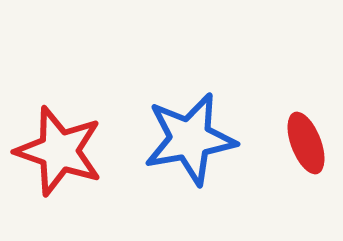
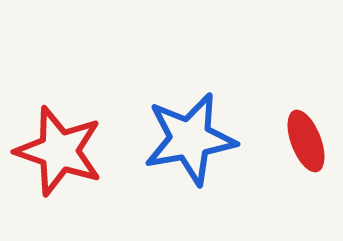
red ellipse: moved 2 px up
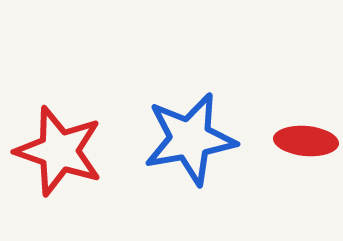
red ellipse: rotated 64 degrees counterclockwise
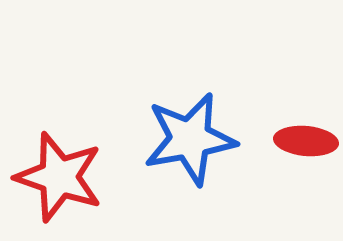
red star: moved 26 px down
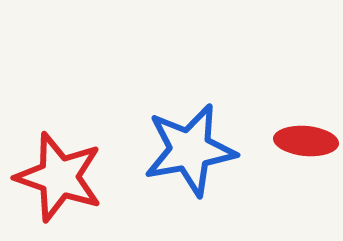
blue star: moved 11 px down
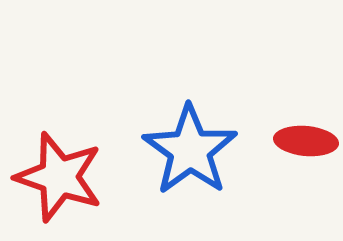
blue star: rotated 26 degrees counterclockwise
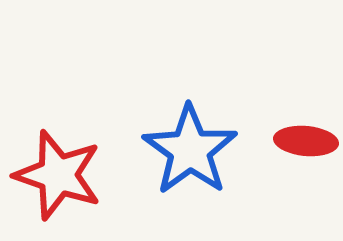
red star: moved 1 px left, 2 px up
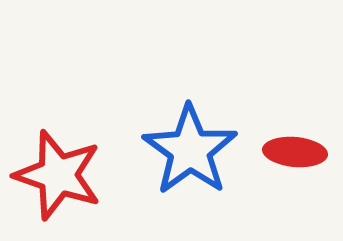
red ellipse: moved 11 px left, 11 px down
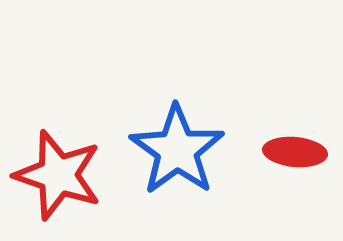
blue star: moved 13 px left
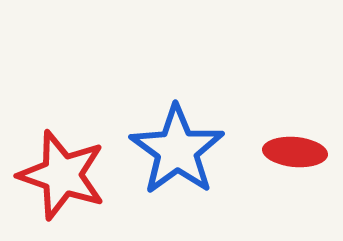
red star: moved 4 px right
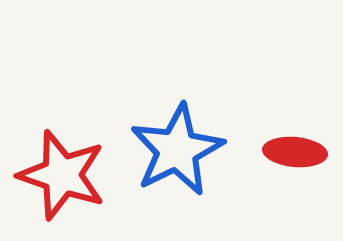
blue star: rotated 10 degrees clockwise
